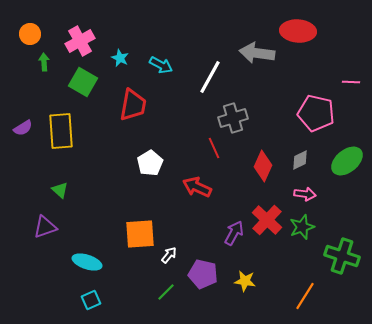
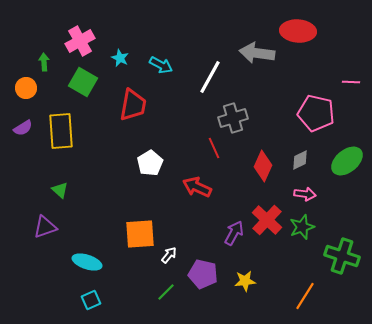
orange circle: moved 4 px left, 54 px down
yellow star: rotated 15 degrees counterclockwise
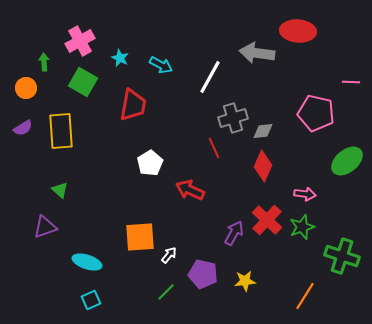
gray diamond: moved 37 px left, 29 px up; rotated 20 degrees clockwise
red arrow: moved 7 px left, 3 px down
orange square: moved 3 px down
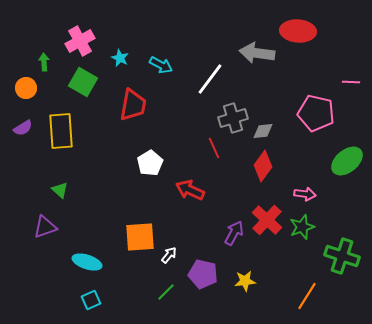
white line: moved 2 px down; rotated 8 degrees clockwise
red diamond: rotated 12 degrees clockwise
orange line: moved 2 px right
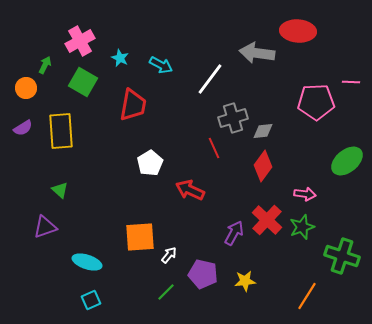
green arrow: moved 1 px right, 3 px down; rotated 30 degrees clockwise
pink pentagon: moved 11 px up; rotated 15 degrees counterclockwise
